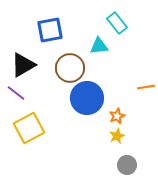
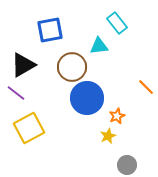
brown circle: moved 2 px right, 1 px up
orange line: rotated 54 degrees clockwise
yellow star: moved 9 px left
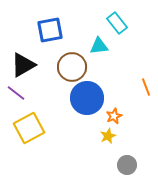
orange line: rotated 24 degrees clockwise
orange star: moved 3 px left
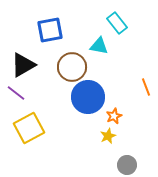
cyan triangle: rotated 18 degrees clockwise
blue circle: moved 1 px right, 1 px up
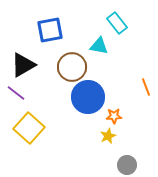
orange star: rotated 21 degrees clockwise
yellow square: rotated 20 degrees counterclockwise
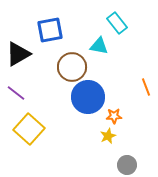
black triangle: moved 5 px left, 11 px up
yellow square: moved 1 px down
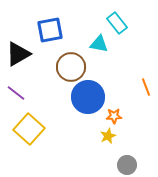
cyan triangle: moved 2 px up
brown circle: moved 1 px left
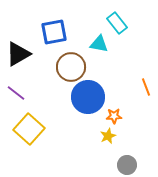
blue square: moved 4 px right, 2 px down
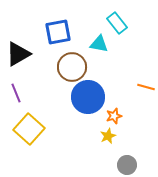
blue square: moved 4 px right
brown circle: moved 1 px right
orange line: rotated 54 degrees counterclockwise
purple line: rotated 30 degrees clockwise
orange star: rotated 14 degrees counterclockwise
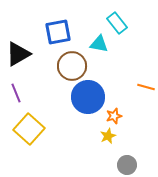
brown circle: moved 1 px up
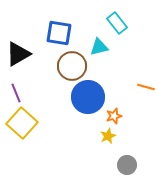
blue square: moved 1 px right, 1 px down; rotated 20 degrees clockwise
cyan triangle: moved 3 px down; rotated 24 degrees counterclockwise
yellow square: moved 7 px left, 6 px up
